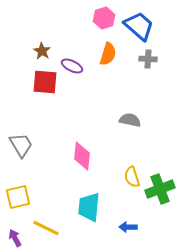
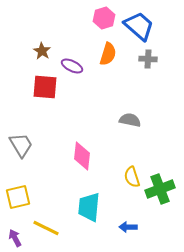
red square: moved 5 px down
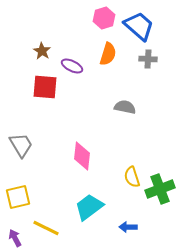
gray semicircle: moved 5 px left, 13 px up
cyan trapezoid: rotated 48 degrees clockwise
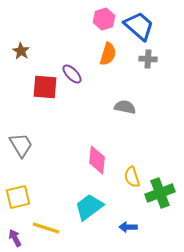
pink hexagon: moved 1 px down
brown star: moved 21 px left
purple ellipse: moved 8 px down; rotated 20 degrees clockwise
pink diamond: moved 15 px right, 4 px down
green cross: moved 4 px down
yellow line: rotated 8 degrees counterclockwise
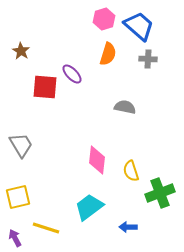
yellow semicircle: moved 1 px left, 6 px up
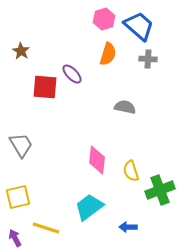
green cross: moved 3 px up
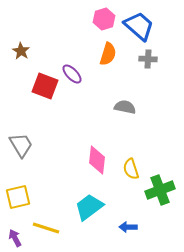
red square: moved 1 px up; rotated 16 degrees clockwise
yellow semicircle: moved 2 px up
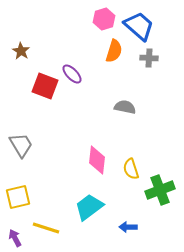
orange semicircle: moved 6 px right, 3 px up
gray cross: moved 1 px right, 1 px up
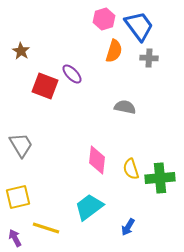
blue trapezoid: rotated 12 degrees clockwise
green cross: moved 12 px up; rotated 16 degrees clockwise
blue arrow: rotated 60 degrees counterclockwise
